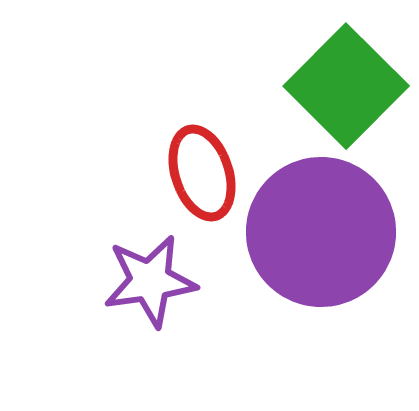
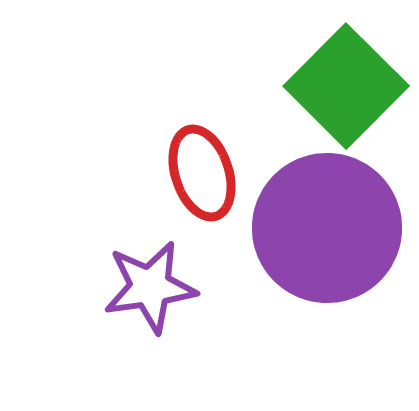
purple circle: moved 6 px right, 4 px up
purple star: moved 6 px down
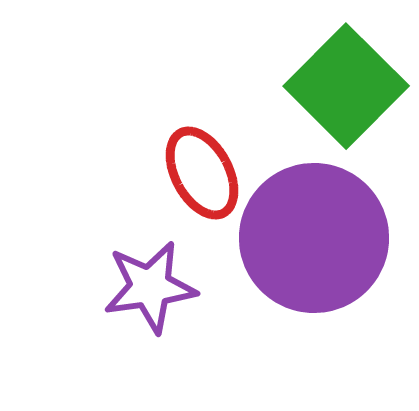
red ellipse: rotated 10 degrees counterclockwise
purple circle: moved 13 px left, 10 px down
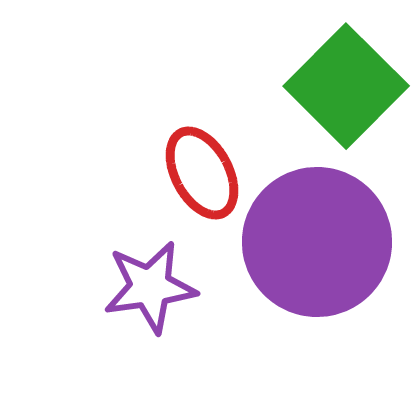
purple circle: moved 3 px right, 4 px down
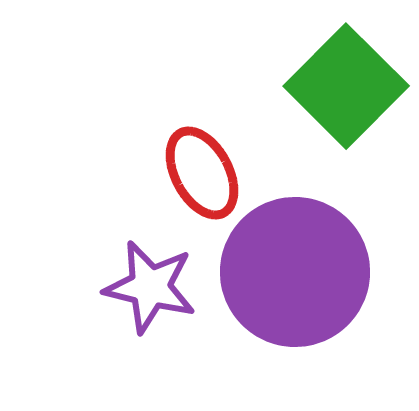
purple circle: moved 22 px left, 30 px down
purple star: rotated 22 degrees clockwise
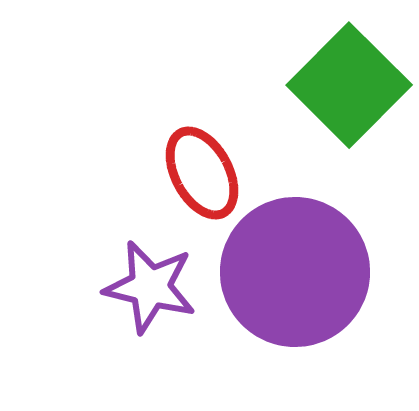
green square: moved 3 px right, 1 px up
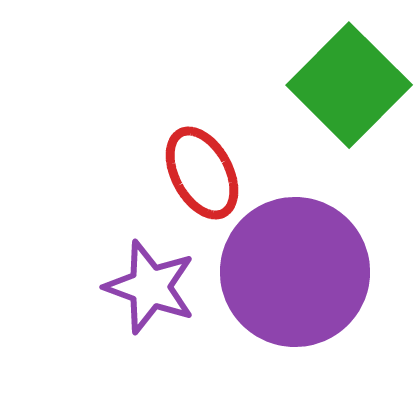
purple star: rotated 6 degrees clockwise
